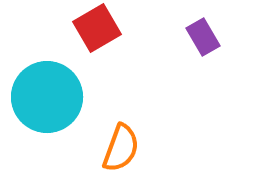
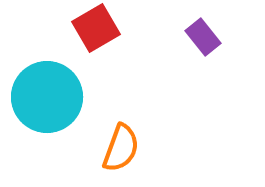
red square: moved 1 px left
purple rectangle: rotated 9 degrees counterclockwise
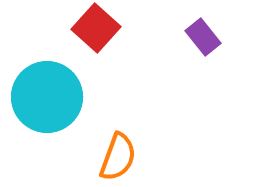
red square: rotated 18 degrees counterclockwise
orange semicircle: moved 3 px left, 9 px down
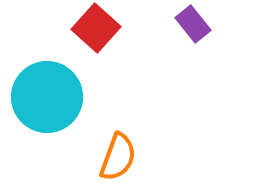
purple rectangle: moved 10 px left, 13 px up
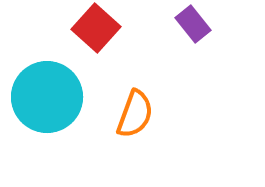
orange semicircle: moved 17 px right, 43 px up
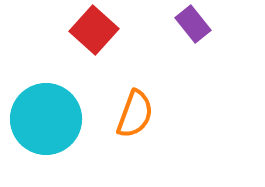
red square: moved 2 px left, 2 px down
cyan circle: moved 1 px left, 22 px down
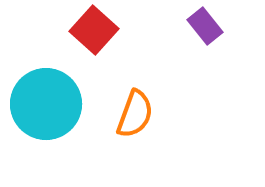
purple rectangle: moved 12 px right, 2 px down
cyan circle: moved 15 px up
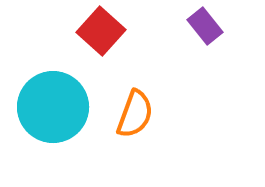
red square: moved 7 px right, 1 px down
cyan circle: moved 7 px right, 3 px down
